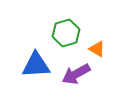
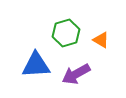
orange triangle: moved 4 px right, 9 px up
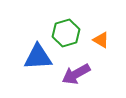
blue triangle: moved 2 px right, 8 px up
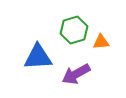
green hexagon: moved 8 px right, 3 px up
orange triangle: moved 2 px down; rotated 36 degrees counterclockwise
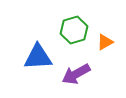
orange triangle: moved 4 px right; rotated 24 degrees counterclockwise
